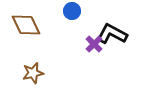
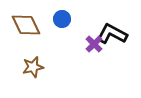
blue circle: moved 10 px left, 8 px down
brown star: moved 6 px up
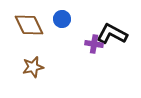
brown diamond: moved 3 px right
purple cross: rotated 36 degrees counterclockwise
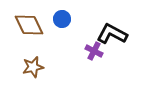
purple cross: moved 7 px down; rotated 18 degrees clockwise
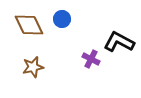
black L-shape: moved 7 px right, 8 px down
purple cross: moved 3 px left, 8 px down
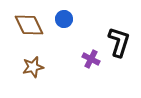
blue circle: moved 2 px right
black L-shape: rotated 80 degrees clockwise
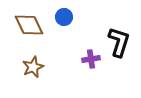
blue circle: moved 2 px up
purple cross: rotated 36 degrees counterclockwise
brown star: rotated 10 degrees counterclockwise
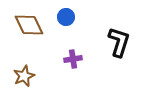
blue circle: moved 2 px right
purple cross: moved 18 px left
brown star: moved 9 px left, 9 px down
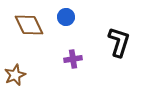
brown star: moved 9 px left, 1 px up
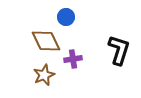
brown diamond: moved 17 px right, 16 px down
black L-shape: moved 8 px down
brown star: moved 29 px right
